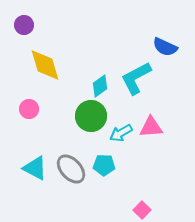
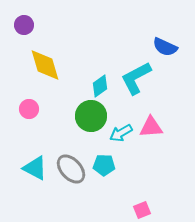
pink square: rotated 24 degrees clockwise
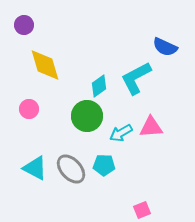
cyan diamond: moved 1 px left
green circle: moved 4 px left
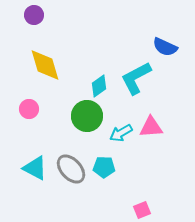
purple circle: moved 10 px right, 10 px up
cyan pentagon: moved 2 px down
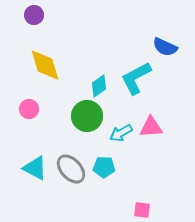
pink square: rotated 30 degrees clockwise
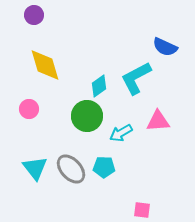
pink triangle: moved 7 px right, 6 px up
cyan triangle: rotated 24 degrees clockwise
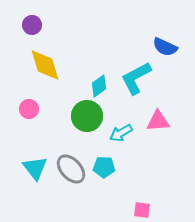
purple circle: moved 2 px left, 10 px down
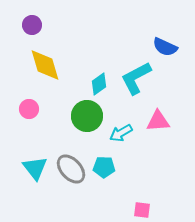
cyan diamond: moved 2 px up
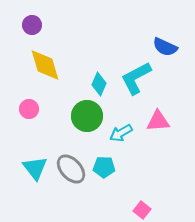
cyan diamond: rotated 30 degrees counterclockwise
pink square: rotated 30 degrees clockwise
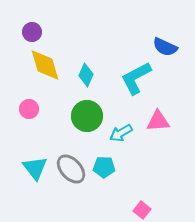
purple circle: moved 7 px down
cyan diamond: moved 13 px left, 9 px up
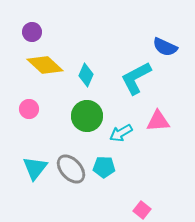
yellow diamond: rotated 30 degrees counterclockwise
cyan triangle: rotated 16 degrees clockwise
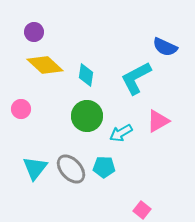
purple circle: moved 2 px right
cyan diamond: rotated 15 degrees counterclockwise
pink circle: moved 8 px left
pink triangle: rotated 25 degrees counterclockwise
